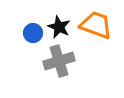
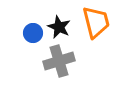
orange trapezoid: moved 3 px up; rotated 56 degrees clockwise
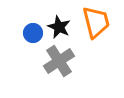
gray cross: rotated 16 degrees counterclockwise
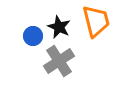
orange trapezoid: moved 1 px up
blue circle: moved 3 px down
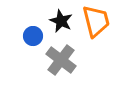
black star: moved 2 px right, 6 px up
gray cross: moved 2 px right, 1 px up; rotated 20 degrees counterclockwise
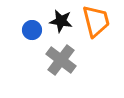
black star: rotated 15 degrees counterclockwise
blue circle: moved 1 px left, 6 px up
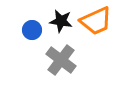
orange trapezoid: rotated 80 degrees clockwise
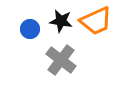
blue circle: moved 2 px left, 1 px up
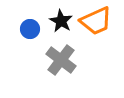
black star: rotated 20 degrees clockwise
